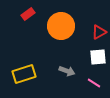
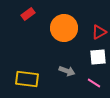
orange circle: moved 3 px right, 2 px down
yellow rectangle: moved 3 px right, 5 px down; rotated 25 degrees clockwise
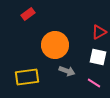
orange circle: moved 9 px left, 17 px down
white square: rotated 18 degrees clockwise
yellow rectangle: moved 2 px up; rotated 15 degrees counterclockwise
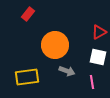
red rectangle: rotated 16 degrees counterclockwise
pink line: moved 2 px left, 1 px up; rotated 48 degrees clockwise
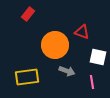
red triangle: moved 17 px left; rotated 49 degrees clockwise
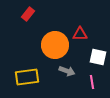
red triangle: moved 2 px left, 2 px down; rotated 21 degrees counterclockwise
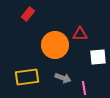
white square: rotated 18 degrees counterclockwise
gray arrow: moved 4 px left, 7 px down
pink line: moved 8 px left, 6 px down
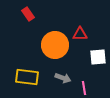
red rectangle: rotated 72 degrees counterclockwise
yellow rectangle: rotated 15 degrees clockwise
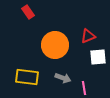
red rectangle: moved 2 px up
red triangle: moved 8 px right, 2 px down; rotated 21 degrees counterclockwise
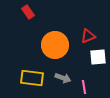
yellow rectangle: moved 5 px right, 1 px down
pink line: moved 1 px up
